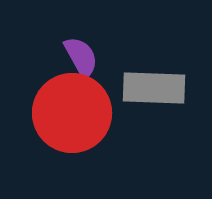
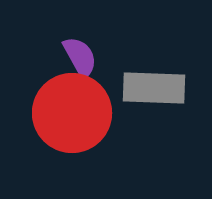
purple semicircle: moved 1 px left
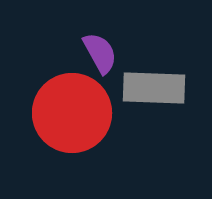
purple semicircle: moved 20 px right, 4 px up
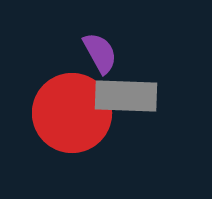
gray rectangle: moved 28 px left, 8 px down
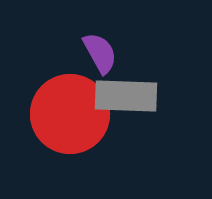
red circle: moved 2 px left, 1 px down
